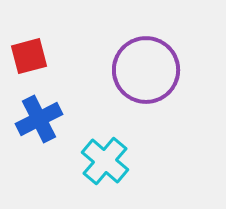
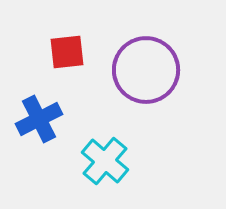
red square: moved 38 px right, 4 px up; rotated 9 degrees clockwise
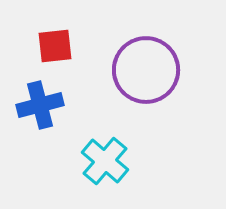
red square: moved 12 px left, 6 px up
blue cross: moved 1 px right, 14 px up; rotated 12 degrees clockwise
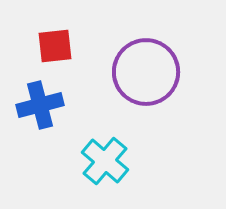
purple circle: moved 2 px down
